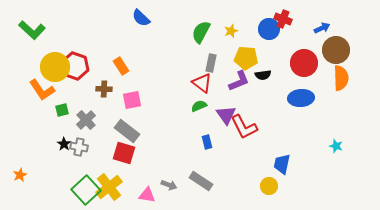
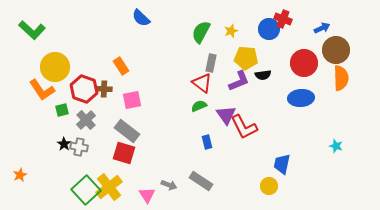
red hexagon at (75, 66): moved 9 px right, 23 px down
pink triangle at (147, 195): rotated 48 degrees clockwise
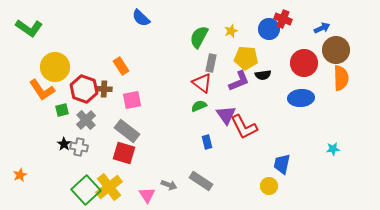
green L-shape at (32, 30): moved 3 px left, 2 px up; rotated 8 degrees counterclockwise
green semicircle at (201, 32): moved 2 px left, 5 px down
cyan star at (336, 146): moved 3 px left, 3 px down; rotated 24 degrees counterclockwise
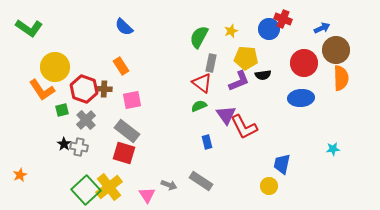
blue semicircle at (141, 18): moved 17 px left, 9 px down
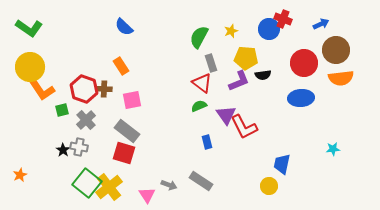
blue arrow at (322, 28): moved 1 px left, 4 px up
gray rectangle at (211, 63): rotated 30 degrees counterclockwise
yellow circle at (55, 67): moved 25 px left
orange semicircle at (341, 78): rotated 85 degrees clockwise
black star at (64, 144): moved 1 px left, 6 px down
green square at (86, 190): moved 1 px right, 7 px up; rotated 8 degrees counterclockwise
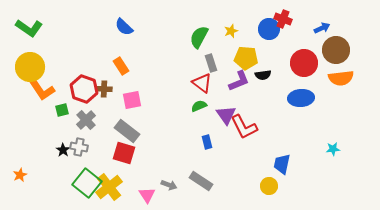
blue arrow at (321, 24): moved 1 px right, 4 px down
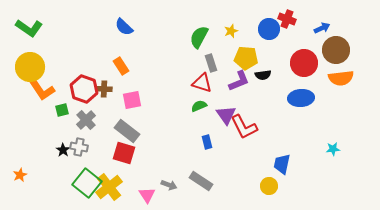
red cross at (283, 19): moved 4 px right
red triangle at (202, 83): rotated 20 degrees counterclockwise
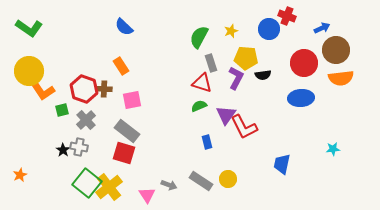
red cross at (287, 19): moved 3 px up
yellow circle at (30, 67): moved 1 px left, 4 px down
purple L-shape at (239, 81): moved 3 px left, 3 px up; rotated 40 degrees counterclockwise
purple triangle at (226, 115): rotated 10 degrees clockwise
yellow circle at (269, 186): moved 41 px left, 7 px up
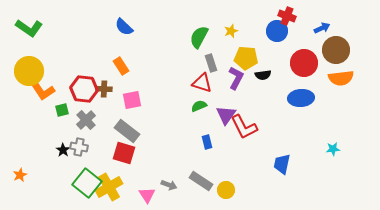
blue circle at (269, 29): moved 8 px right, 2 px down
red hexagon at (84, 89): rotated 12 degrees counterclockwise
yellow circle at (228, 179): moved 2 px left, 11 px down
yellow cross at (109, 187): rotated 8 degrees clockwise
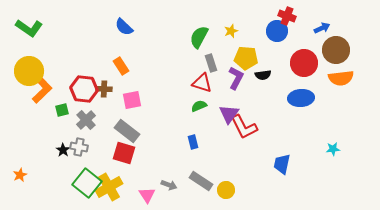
orange L-shape at (42, 90): rotated 100 degrees counterclockwise
purple triangle at (226, 115): moved 3 px right, 1 px up
blue rectangle at (207, 142): moved 14 px left
